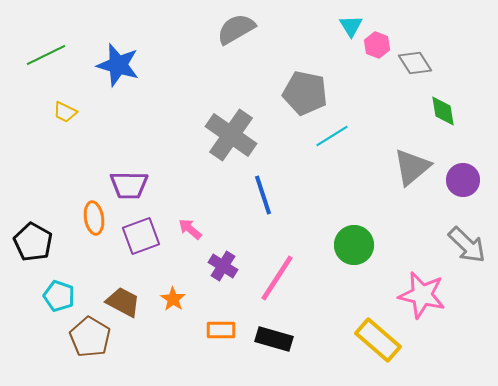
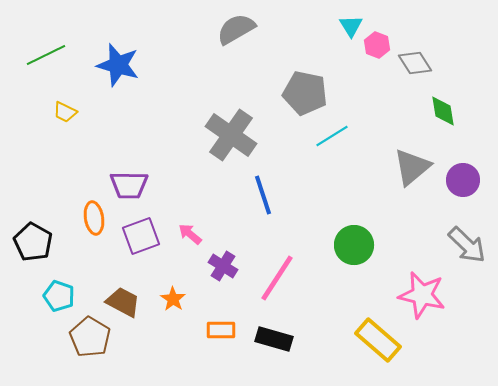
pink arrow: moved 5 px down
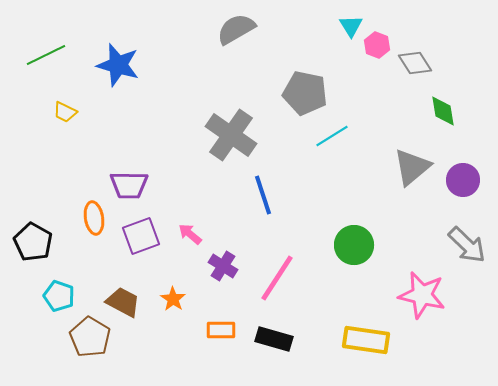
yellow rectangle: moved 12 px left; rotated 33 degrees counterclockwise
